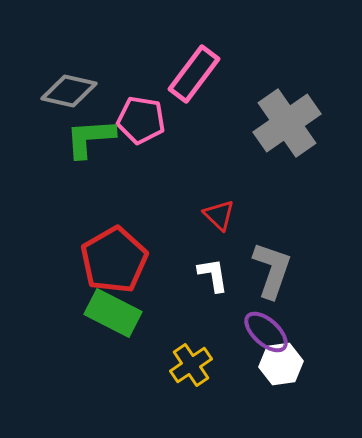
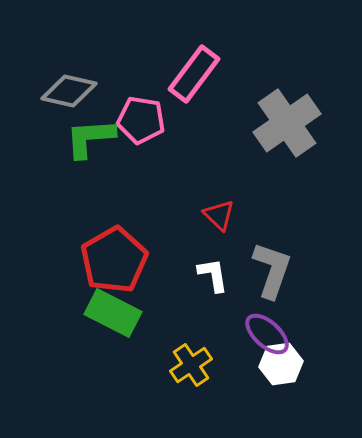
purple ellipse: moved 1 px right, 2 px down
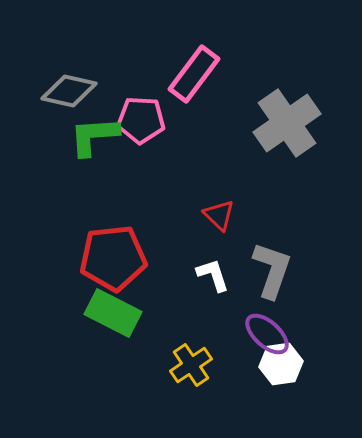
pink pentagon: rotated 6 degrees counterclockwise
green L-shape: moved 4 px right, 2 px up
red pentagon: moved 1 px left, 2 px up; rotated 24 degrees clockwise
white L-shape: rotated 9 degrees counterclockwise
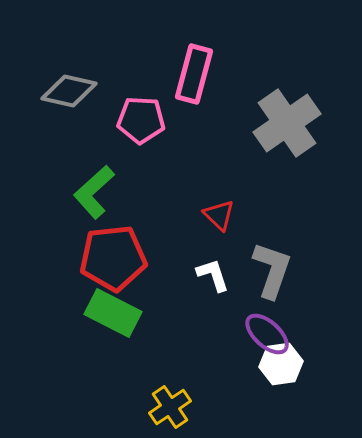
pink rectangle: rotated 22 degrees counterclockwise
green L-shape: moved 56 px down; rotated 38 degrees counterclockwise
yellow cross: moved 21 px left, 42 px down
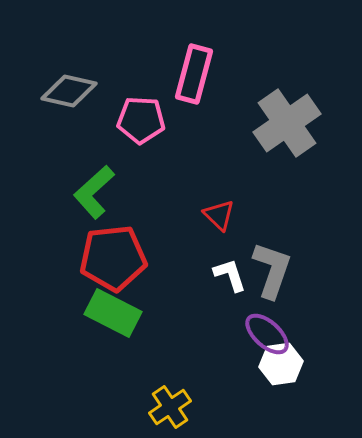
white L-shape: moved 17 px right
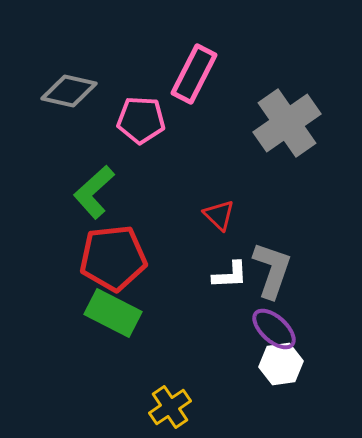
pink rectangle: rotated 12 degrees clockwise
white L-shape: rotated 105 degrees clockwise
purple ellipse: moved 7 px right, 5 px up
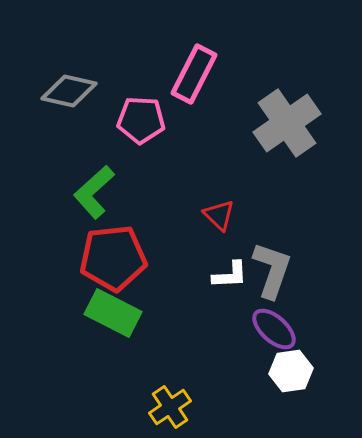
white hexagon: moved 10 px right, 7 px down
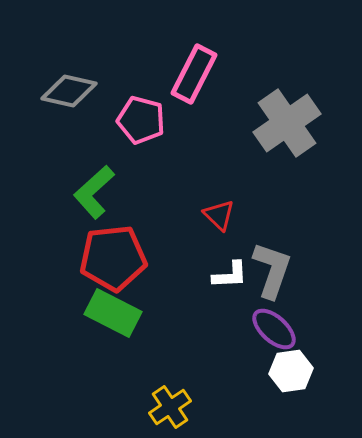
pink pentagon: rotated 12 degrees clockwise
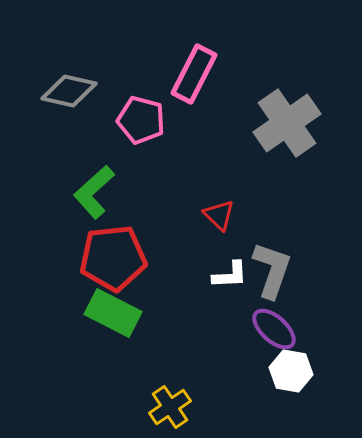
white hexagon: rotated 18 degrees clockwise
